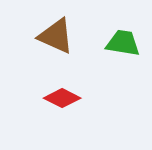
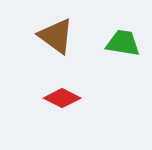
brown triangle: rotated 12 degrees clockwise
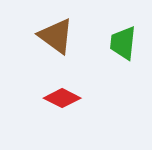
green trapezoid: rotated 93 degrees counterclockwise
